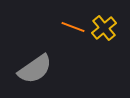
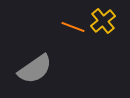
yellow cross: moved 1 px left, 7 px up
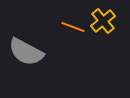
gray semicircle: moved 9 px left, 17 px up; rotated 63 degrees clockwise
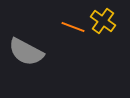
yellow cross: rotated 15 degrees counterclockwise
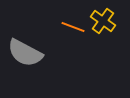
gray semicircle: moved 1 px left, 1 px down
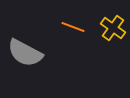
yellow cross: moved 10 px right, 7 px down
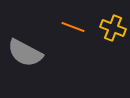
yellow cross: rotated 15 degrees counterclockwise
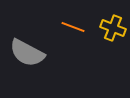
gray semicircle: moved 2 px right
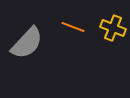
gray semicircle: moved 10 px up; rotated 75 degrees counterclockwise
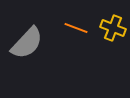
orange line: moved 3 px right, 1 px down
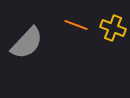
orange line: moved 3 px up
